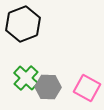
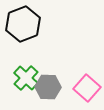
pink square: rotated 12 degrees clockwise
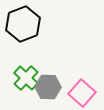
pink square: moved 5 px left, 5 px down
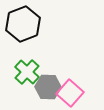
green cross: moved 1 px right, 6 px up
pink square: moved 12 px left
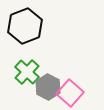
black hexagon: moved 2 px right, 2 px down
gray hexagon: rotated 25 degrees clockwise
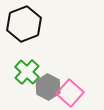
black hexagon: moved 1 px left, 2 px up
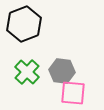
gray hexagon: moved 14 px right, 16 px up; rotated 20 degrees counterclockwise
pink square: moved 3 px right; rotated 36 degrees counterclockwise
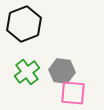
green cross: rotated 10 degrees clockwise
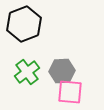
gray hexagon: rotated 10 degrees counterclockwise
pink square: moved 3 px left, 1 px up
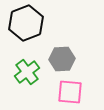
black hexagon: moved 2 px right, 1 px up
gray hexagon: moved 12 px up
